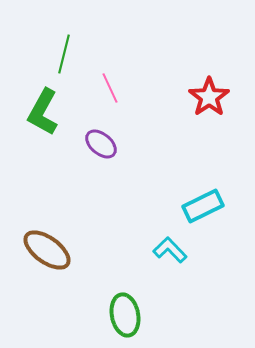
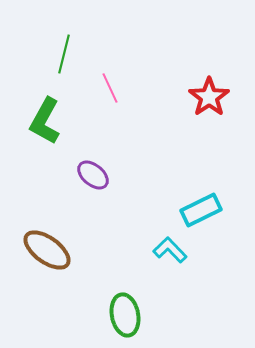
green L-shape: moved 2 px right, 9 px down
purple ellipse: moved 8 px left, 31 px down
cyan rectangle: moved 2 px left, 4 px down
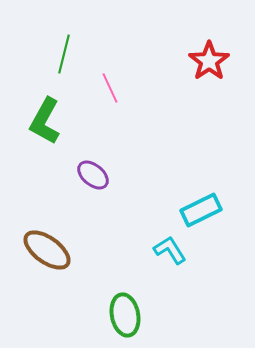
red star: moved 36 px up
cyan L-shape: rotated 12 degrees clockwise
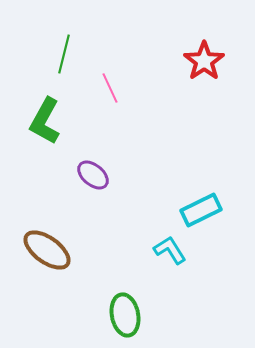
red star: moved 5 px left
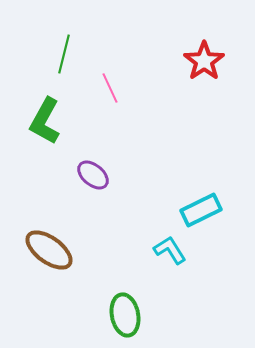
brown ellipse: moved 2 px right
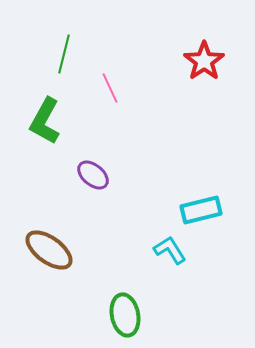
cyan rectangle: rotated 12 degrees clockwise
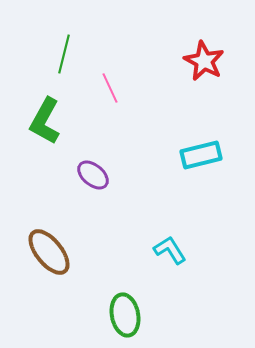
red star: rotated 9 degrees counterclockwise
cyan rectangle: moved 55 px up
brown ellipse: moved 2 px down; rotated 15 degrees clockwise
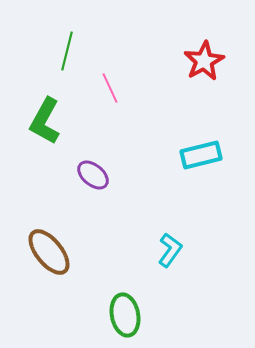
green line: moved 3 px right, 3 px up
red star: rotated 15 degrees clockwise
cyan L-shape: rotated 68 degrees clockwise
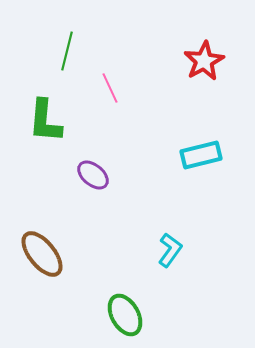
green L-shape: rotated 24 degrees counterclockwise
brown ellipse: moved 7 px left, 2 px down
green ellipse: rotated 18 degrees counterclockwise
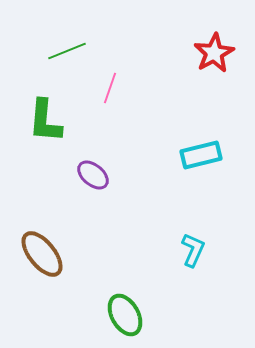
green line: rotated 54 degrees clockwise
red star: moved 10 px right, 8 px up
pink line: rotated 44 degrees clockwise
cyan L-shape: moved 23 px right; rotated 12 degrees counterclockwise
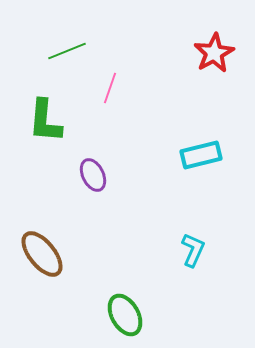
purple ellipse: rotated 24 degrees clockwise
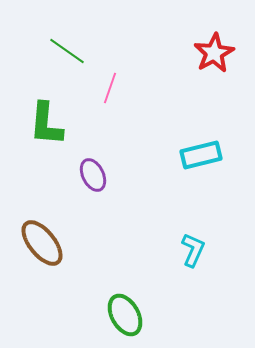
green line: rotated 57 degrees clockwise
green L-shape: moved 1 px right, 3 px down
brown ellipse: moved 11 px up
